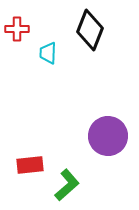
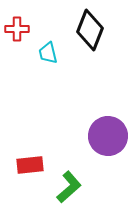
cyan trapezoid: rotated 15 degrees counterclockwise
green L-shape: moved 2 px right, 2 px down
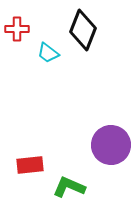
black diamond: moved 7 px left
cyan trapezoid: rotated 40 degrees counterclockwise
purple circle: moved 3 px right, 9 px down
green L-shape: rotated 116 degrees counterclockwise
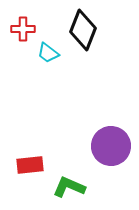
red cross: moved 6 px right
purple circle: moved 1 px down
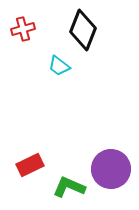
red cross: rotated 15 degrees counterclockwise
cyan trapezoid: moved 11 px right, 13 px down
purple circle: moved 23 px down
red rectangle: rotated 20 degrees counterclockwise
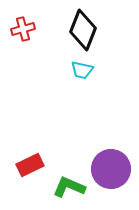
cyan trapezoid: moved 23 px right, 4 px down; rotated 25 degrees counterclockwise
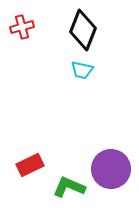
red cross: moved 1 px left, 2 px up
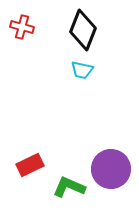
red cross: rotated 30 degrees clockwise
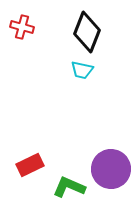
black diamond: moved 4 px right, 2 px down
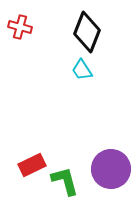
red cross: moved 2 px left
cyan trapezoid: rotated 45 degrees clockwise
red rectangle: moved 2 px right
green L-shape: moved 4 px left, 6 px up; rotated 52 degrees clockwise
